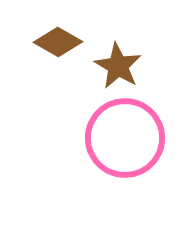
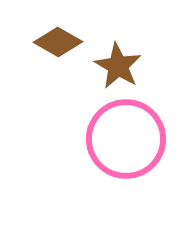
pink circle: moved 1 px right, 1 px down
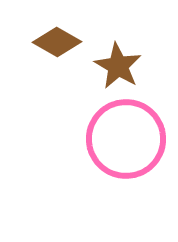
brown diamond: moved 1 px left
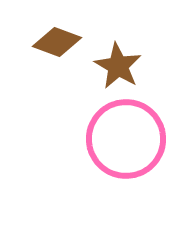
brown diamond: rotated 9 degrees counterclockwise
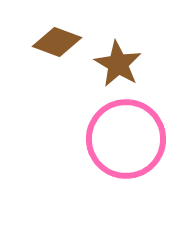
brown star: moved 2 px up
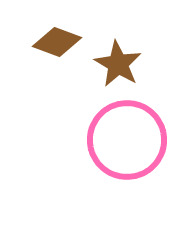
pink circle: moved 1 px right, 1 px down
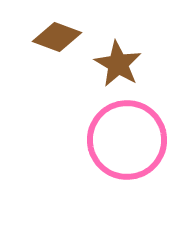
brown diamond: moved 5 px up
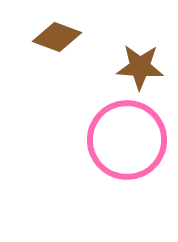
brown star: moved 22 px right, 3 px down; rotated 27 degrees counterclockwise
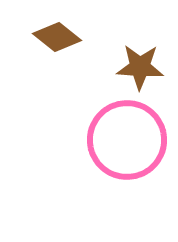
brown diamond: rotated 18 degrees clockwise
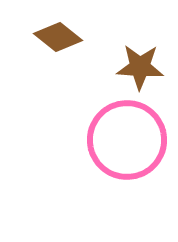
brown diamond: moved 1 px right
